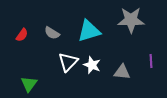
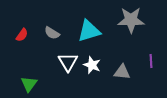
white triangle: rotated 15 degrees counterclockwise
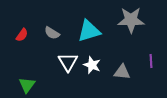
green triangle: moved 2 px left, 1 px down
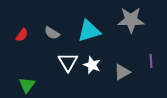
gray triangle: rotated 36 degrees counterclockwise
